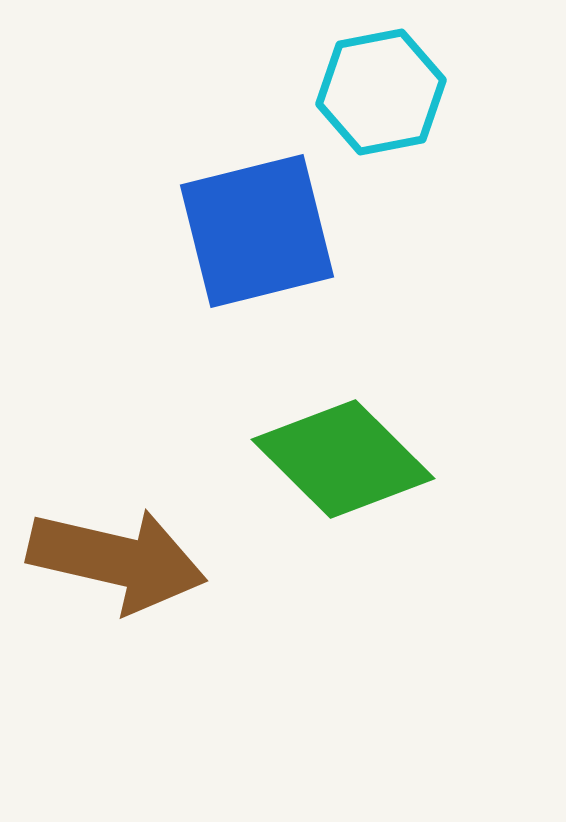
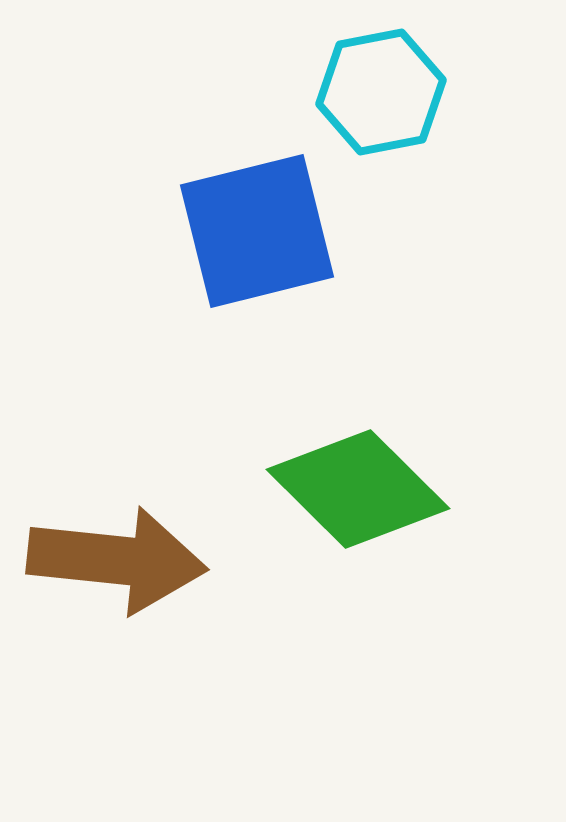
green diamond: moved 15 px right, 30 px down
brown arrow: rotated 7 degrees counterclockwise
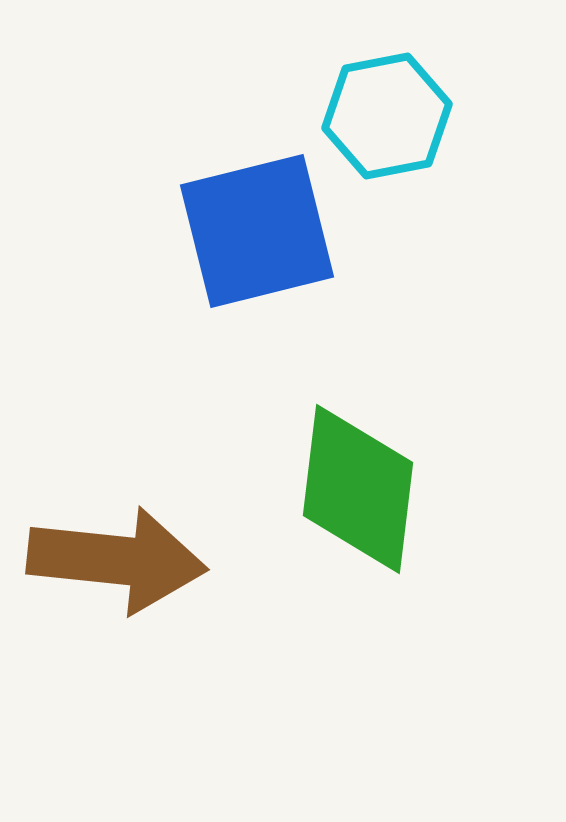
cyan hexagon: moved 6 px right, 24 px down
green diamond: rotated 52 degrees clockwise
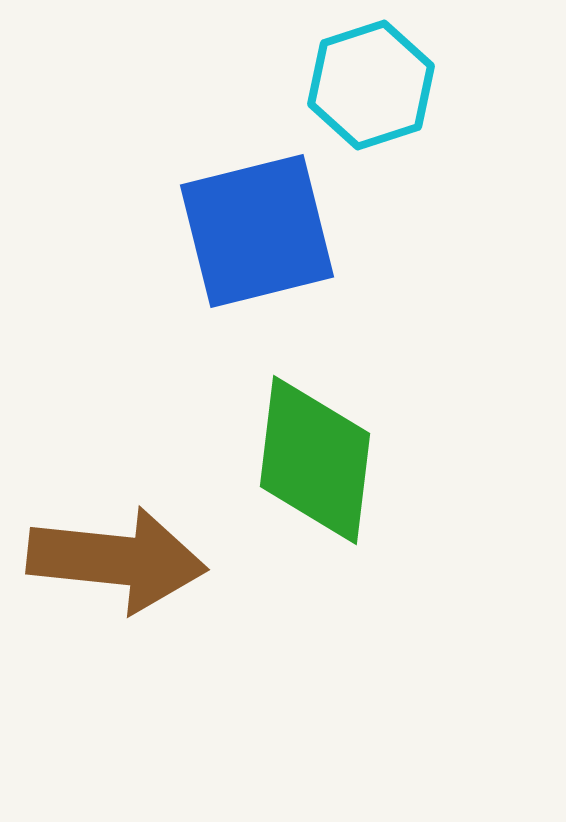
cyan hexagon: moved 16 px left, 31 px up; rotated 7 degrees counterclockwise
green diamond: moved 43 px left, 29 px up
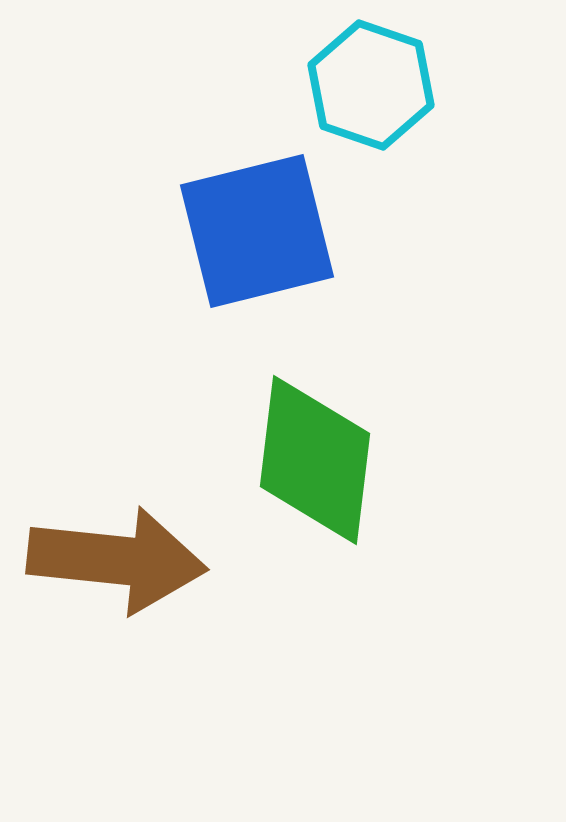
cyan hexagon: rotated 23 degrees counterclockwise
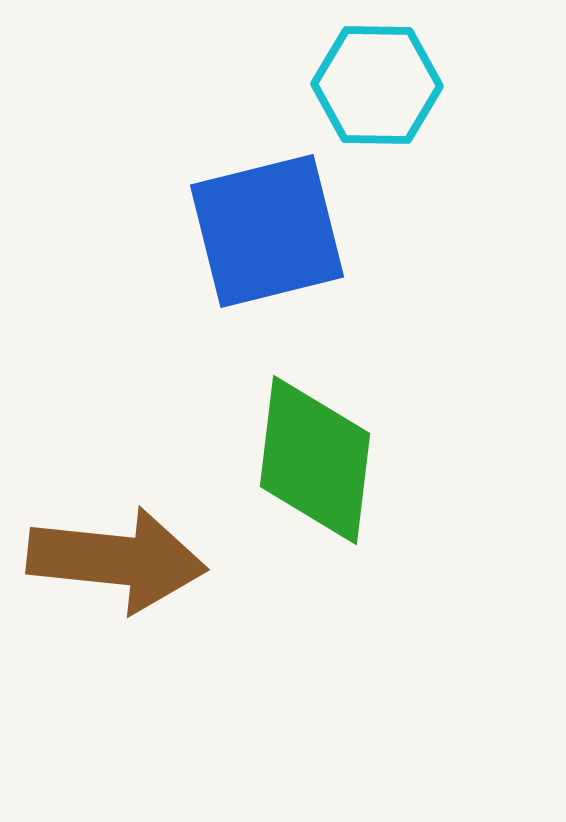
cyan hexagon: moved 6 px right; rotated 18 degrees counterclockwise
blue square: moved 10 px right
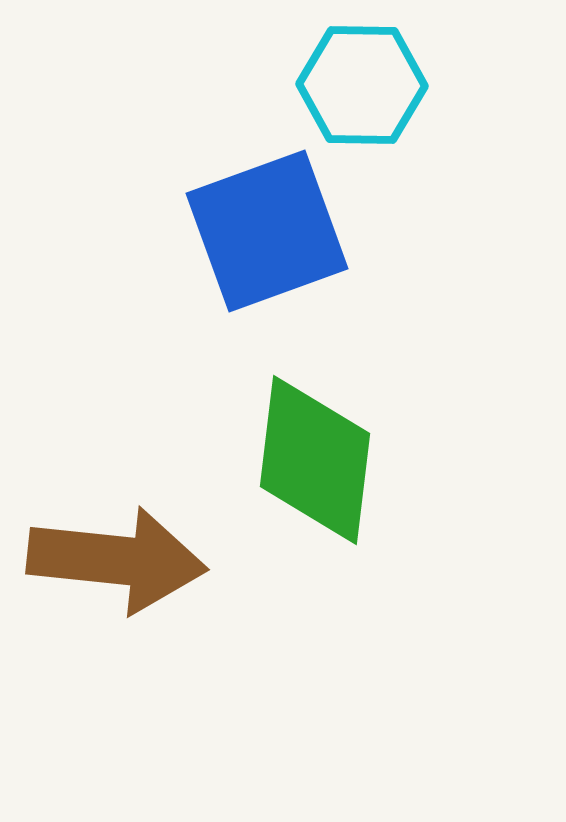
cyan hexagon: moved 15 px left
blue square: rotated 6 degrees counterclockwise
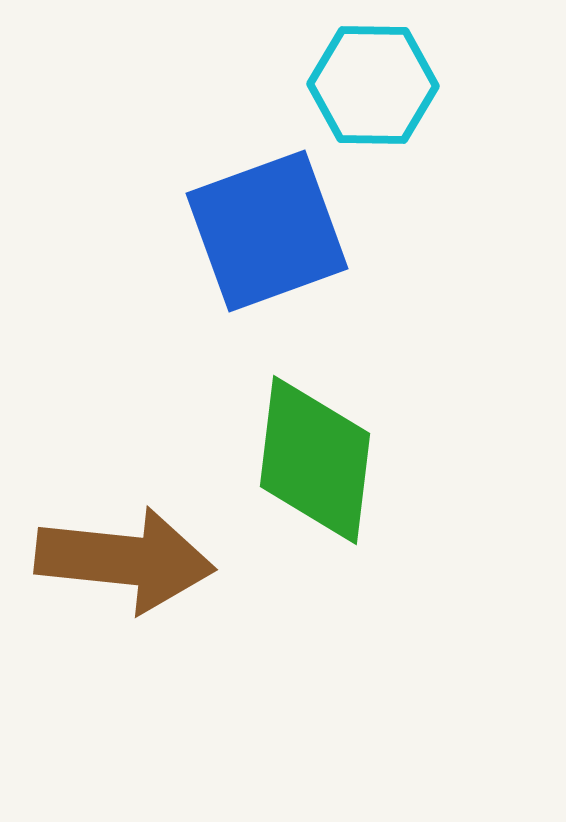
cyan hexagon: moved 11 px right
brown arrow: moved 8 px right
